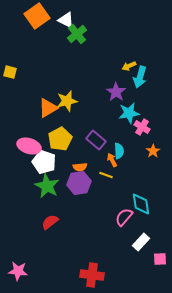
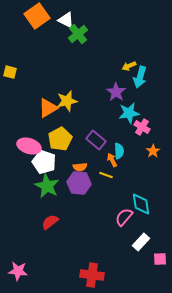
green cross: moved 1 px right
purple hexagon: rotated 15 degrees clockwise
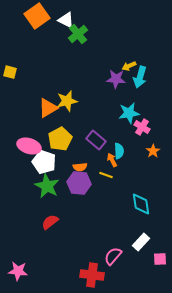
purple star: moved 13 px up; rotated 30 degrees counterclockwise
pink semicircle: moved 11 px left, 39 px down
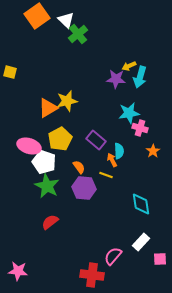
white triangle: rotated 18 degrees clockwise
pink cross: moved 2 px left, 1 px down; rotated 14 degrees counterclockwise
orange semicircle: moved 1 px left; rotated 120 degrees counterclockwise
purple hexagon: moved 5 px right, 5 px down
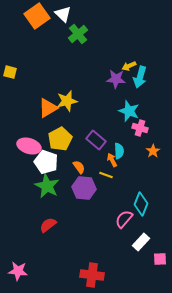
white triangle: moved 3 px left, 6 px up
cyan star: moved 2 px up; rotated 30 degrees clockwise
white pentagon: moved 2 px right
cyan diamond: rotated 30 degrees clockwise
red semicircle: moved 2 px left, 3 px down
pink semicircle: moved 11 px right, 37 px up
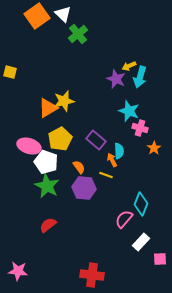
purple star: rotated 18 degrees clockwise
yellow star: moved 3 px left
orange star: moved 1 px right, 3 px up
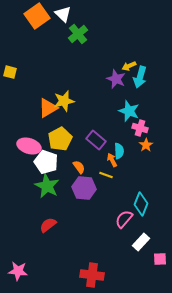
orange star: moved 8 px left, 3 px up
